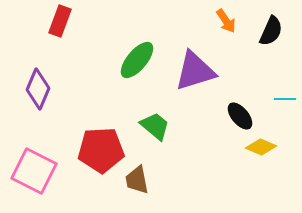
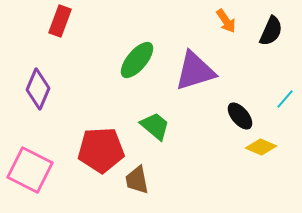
cyan line: rotated 50 degrees counterclockwise
pink square: moved 4 px left, 1 px up
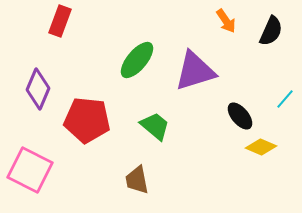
red pentagon: moved 14 px left, 30 px up; rotated 9 degrees clockwise
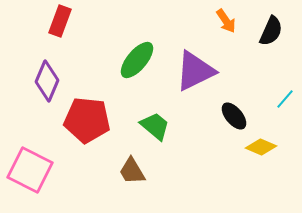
purple triangle: rotated 9 degrees counterclockwise
purple diamond: moved 9 px right, 8 px up
black ellipse: moved 6 px left
brown trapezoid: moved 5 px left, 9 px up; rotated 20 degrees counterclockwise
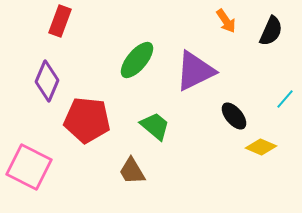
pink square: moved 1 px left, 3 px up
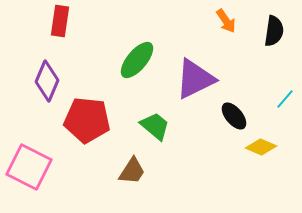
red rectangle: rotated 12 degrees counterclockwise
black semicircle: moved 3 px right; rotated 16 degrees counterclockwise
purple triangle: moved 8 px down
brown trapezoid: rotated 116 degrees counterclockwise
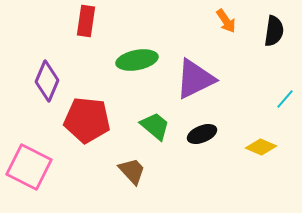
red rectangle: moved 26 px right
green ellipse: rotated 39 degrees clockwise
black ellipse: moved 32 px left, 18 px down; rotated 72 degrees counterclockwise
brown trapezoid: rotated 76 degrees counterclockwise
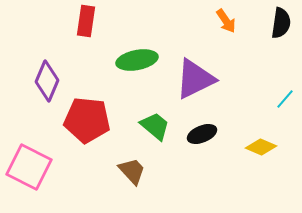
black semicircle: moved 7 px right, 8 px up
